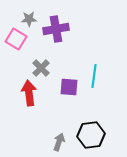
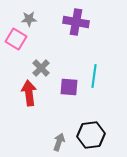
purple cross: moved 20 px right, 7 px up; rotated 20 degrees clockwise
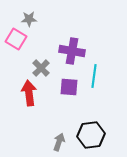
purple cross: moved 4 px left, 29 px down
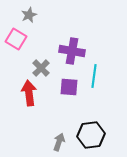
gray star: moved 4 px up; rotated 21 degrees counterclockwise
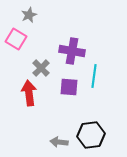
gray arrow: rotated 102 degrees counterclockwise
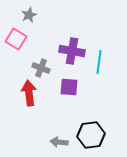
gray cross: rotated 24 degrees counterclockwise
cyan line: moved 5 px right, 14 px up
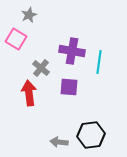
gray cross: rotated 18 degrees clockwise
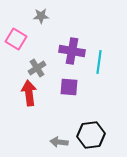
gray star: moved 12 px right, 1 px down; rotated 21 degrees clockwise
gray cross: moved 4 px left; rotated 18 degrees clockwise
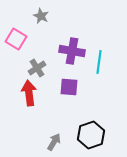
gray star: rotated 28 degrees clockwise
black hexagon: rotated 12 degrees counterclockwise
gray arrow: moved 5 px left; rotated 114 degrees clockwise
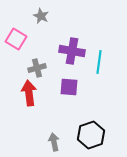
gray cross: rotated 18 degrees clockwise
gray arrow: rotated 42 degrees counterclockwise
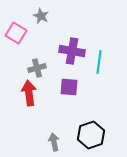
pink square: moved 6 px up
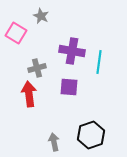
red arrow: moved 1 px down
